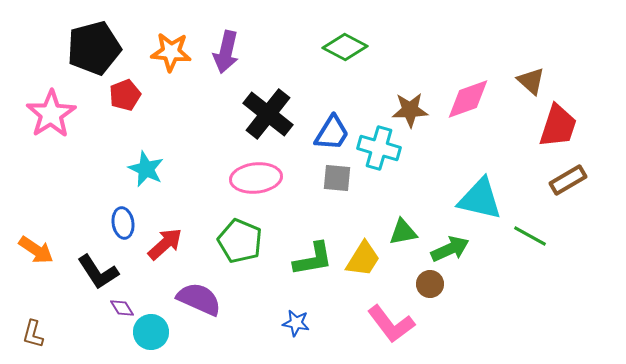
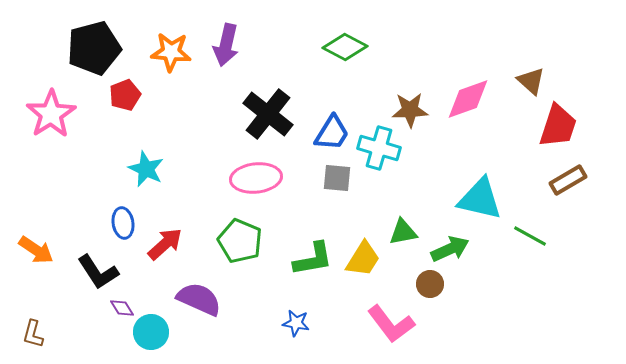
purple arrow: moved 7 px up
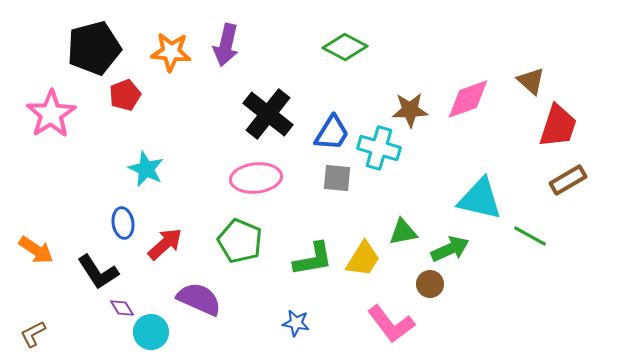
brown L-shape: rotated 48 degrees clockwise
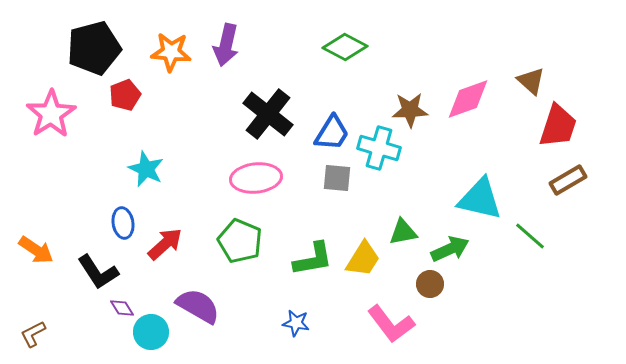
green line: rotated 12 degrees clockwise
purple semicircle: moved 1 px left, 7 px down; rotated 6 degrees clockwise
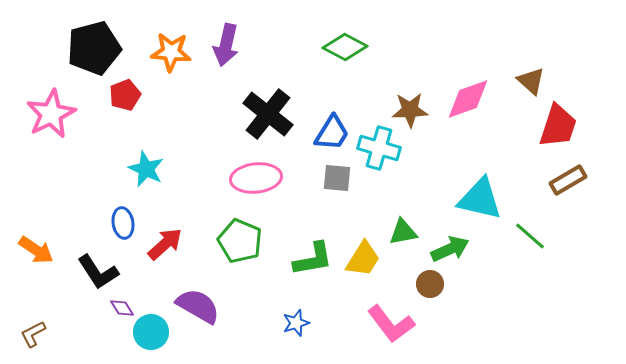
pink star: rotated 6 degrees clockwise
blue star: rotated 28 degrees counterclockwise
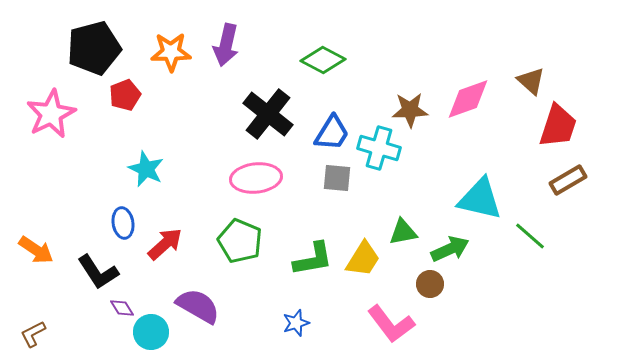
green diamond: moved 22 px left, 13 px down
orange star: rotated 6 degrees counterclockwise
